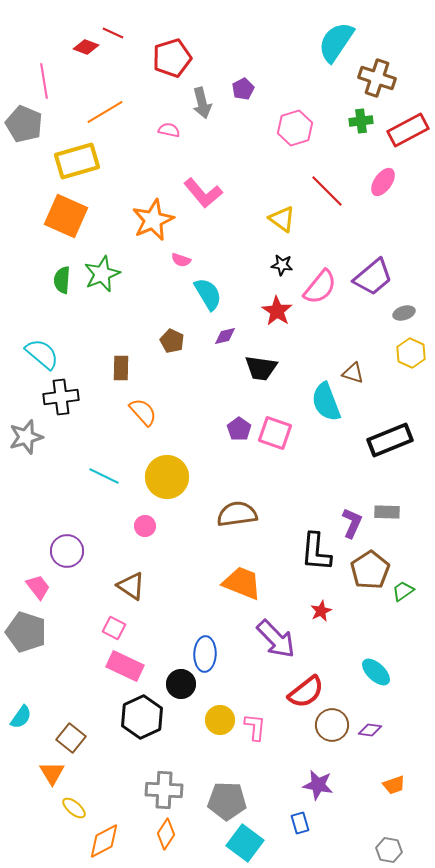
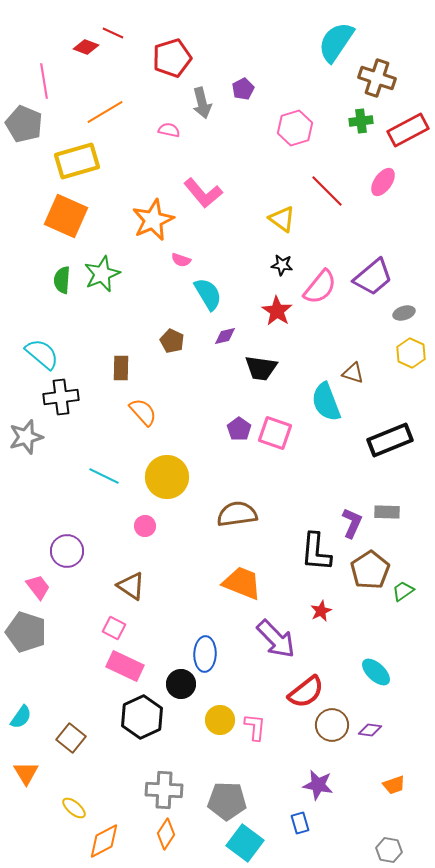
orange triangle at (52, 773): moved 26 px left
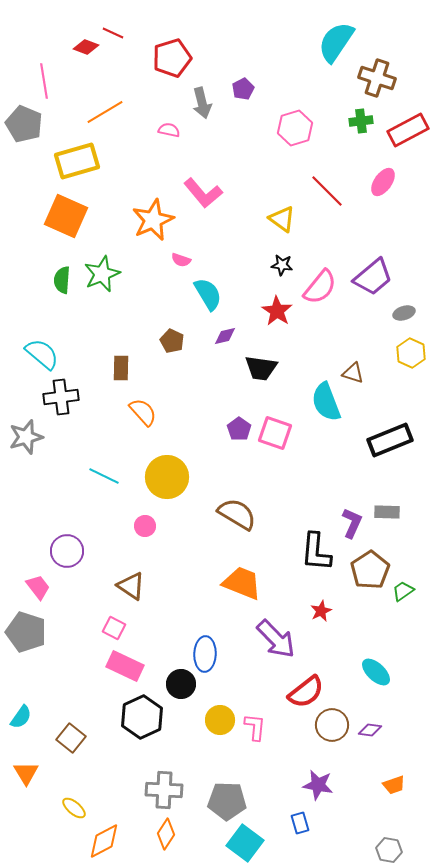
brown semicircle at (237, 514): rotated 39 degrees clockwise
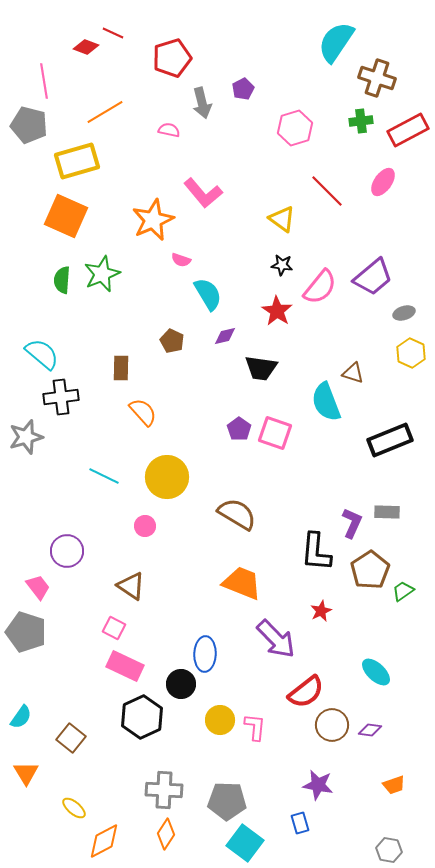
gray pentagon at (24, 124): moved 5 px right, 1 px down; rotated 9 degrees counterclockwise
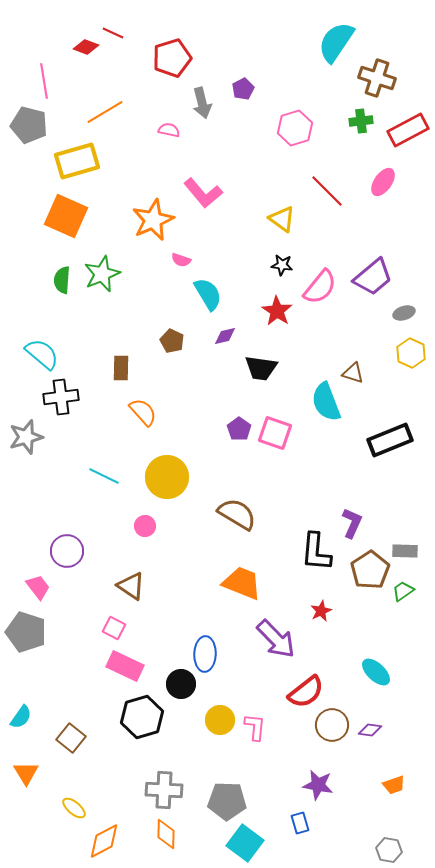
gray rectangle at (387, 512): moved 18 px right, 39 px down
black hexagon at (142, 717): rotated 9 degrees clockwise
orange diamond at (166, 834): rotated 32 degrees counterclockwise
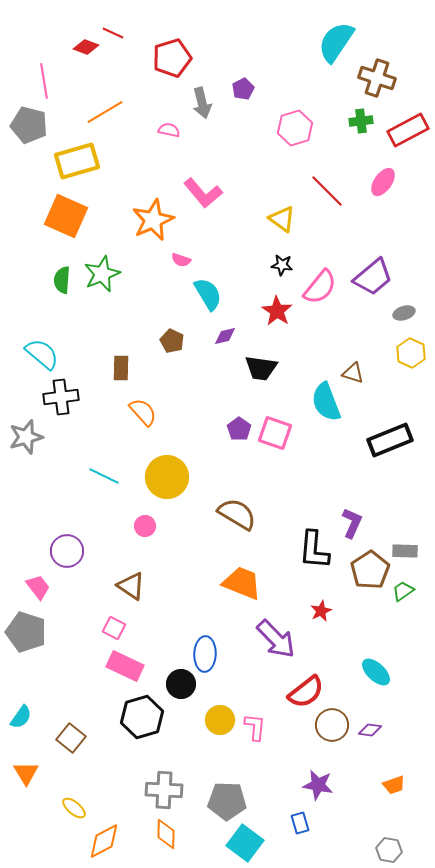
black L-shape at (316, 552): moved 2 px left, 2 px up
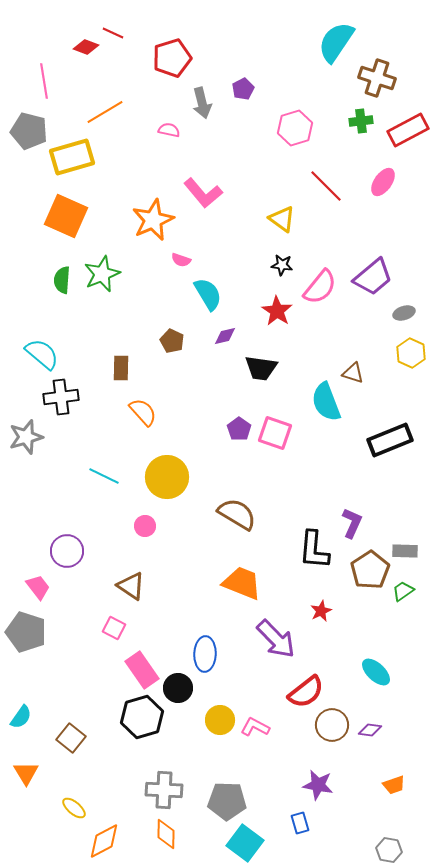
gray pentagon at (29, 125): moved 6 px down
yellow rectangle at (77, 161): moved 5 px left, 4 px up
red line at (327, 191): moved 1 px left, 5 px up
pink rectangle at (125, 666): moved 17 px right, 4 px down; rotated 30 degrees clockwise
black circle at (181, 684): moved 3 px left, 4 px down
pink L-shape at (255, 727): rotated 68 degrees counterclockwise
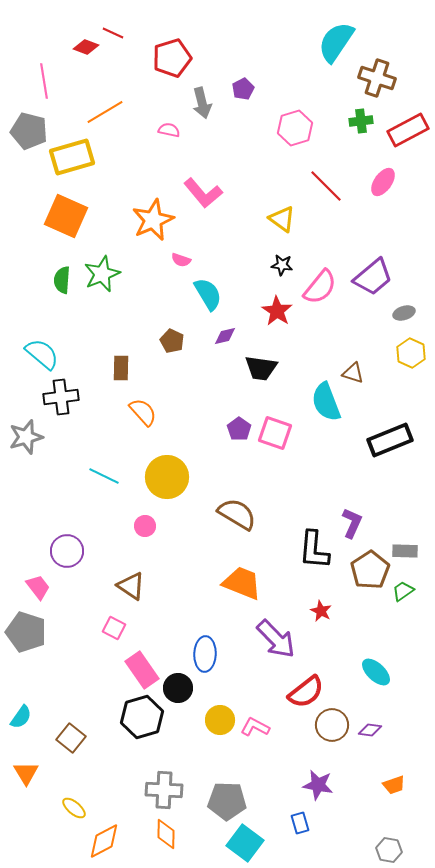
red star at (321, 611): rotated 20 degrees counterclockwise
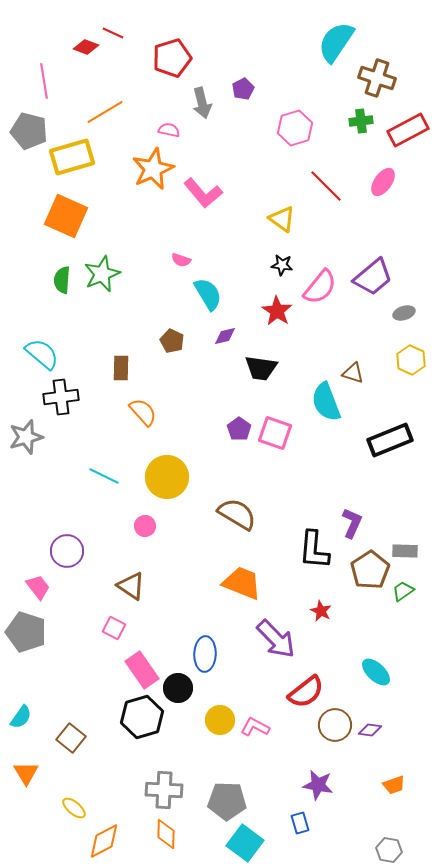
orange star at (153, 220): moved 51 px up
yellow hexagon at (411, 353): moved 7 px down
brown circle at (332, 725): moved 3 px right
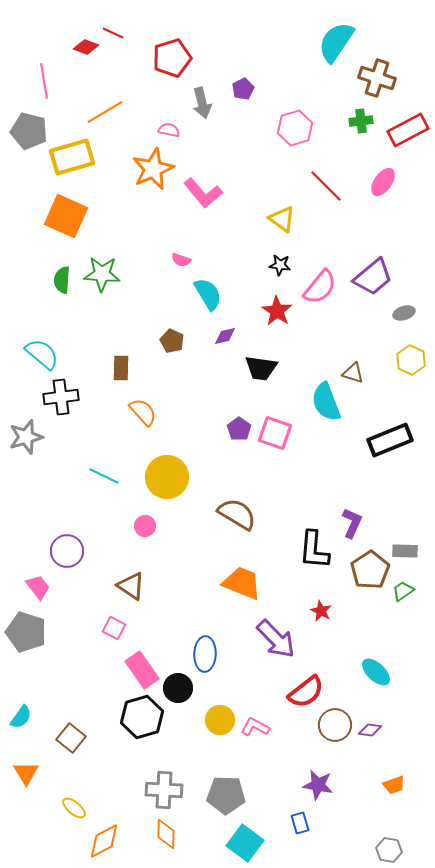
black star at (282, 265): moved 2 px left
green star at (102, 274): rotated 27 degrees clockwise
gray pentagon at (227, 801): moved 1 px left, 6 px up
